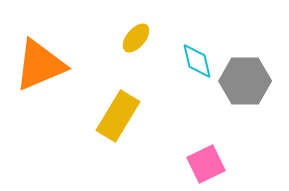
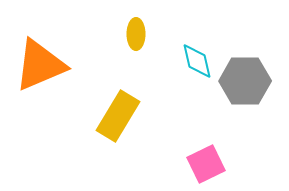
yellow ellipse: moved 4 px up; rotated 40 degrees counterclockwise
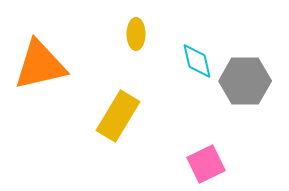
orange triangle: rotated 10 degrees clockwise
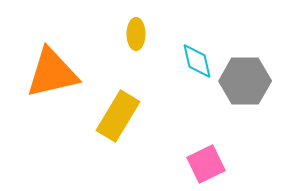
orange triangle: moved 12 px right, 8 px down
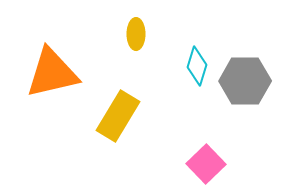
cyan diamond: moved 5 px down; rotated 30 degrees clockwise
pink square: rotated 18 degrees counterclockwise
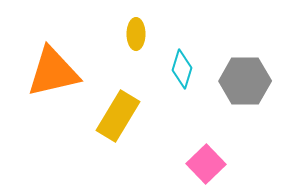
cyan diamond: moved 15 px left, 3 px down
orange triangle: moved 1 px right, 1 px up
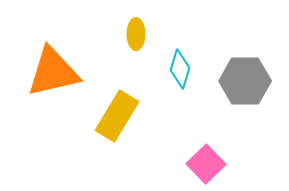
cyan diamond: moved 2 px left
yellow rectangle: moved 1 px left
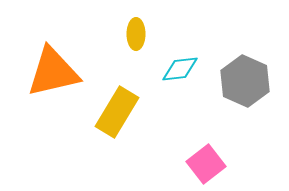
cyan diamond: rotated 66 degrees clockwise
gray hexagon: rotated 24 degrees clockwise
yellow rectangle: moved 4 px up
pink square: rotated 6 degrees clockwise
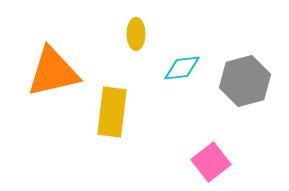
cyan diamond: moved 2 px right, 1 px up
gray hexagon: rotated 21 degrees clockwise
yellow rectangle: moved 5 px left; rotated 24 degrees counterclockwise
pink square: moved 5 px right, 2 px up
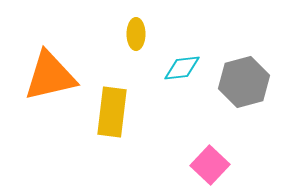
orange triangle: moved 3 px left, 4 px down
gray hexagon: moved 1 px left, 1 px down
pink square: moved 1 px left, 3 px down; rotated 9 degrees counterclockwise
